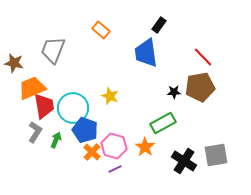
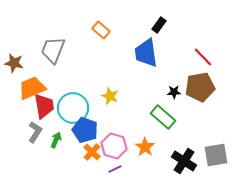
green rectangle: moved 6 px up; rotated 70 degrees clockwise
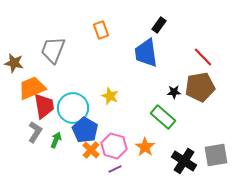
orange rectangle: rotated 30 degrees clockwise
blue pentagon: rotated 10 degrees clockwise
orange cross: moved 1 px left, 2 px up
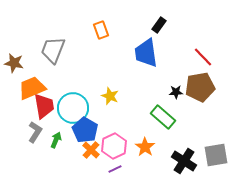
black star: moved 2 px right
pink hexagon: rotated 20 degrees clockwise
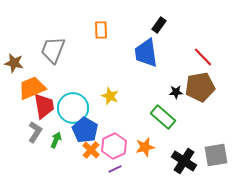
orange rectangle: rotated 18 degrees clockwise
orange star: rotated 24 degrees clockwise
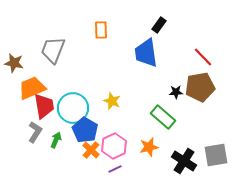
yellow star: moved 2 px right, 5 px down
orange star: moved 4 px right
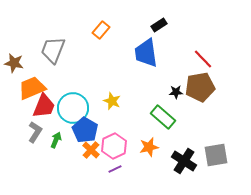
black rectangle: rotated 21 degrees clockwise
orange rectangle: rotated 42 degrees clockwise
red line: moved 2 px down
red trapezoid: rotated 32 degrees clockwise
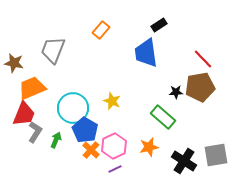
red trapezoid: moved 20 px left, 8 px down
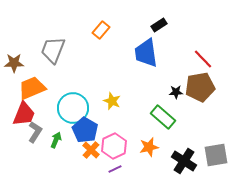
brown star: rotated 12 degrees counterclockwise
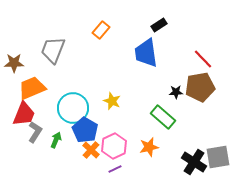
gray square: moved 2 px right, 2 px down
black cross: moved 10 px right, 1 px down
